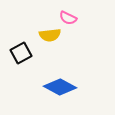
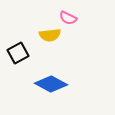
black square: moved 3 px left
blue diamond: moved 9 px left, 3 px up
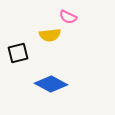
pink semicircle: moved 1 px up
black square: rotated 15 degrees clockwise
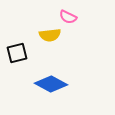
black square: moved 1 px left
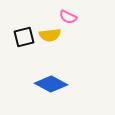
black square: moved 7 px right, 16 px up
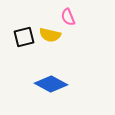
pink semicircle: rotated 42 degrees clockwise
yellow semicircle: rotated 20 degrees clockwise
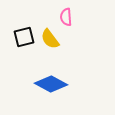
pink semicircle: moved 2 px left; rotated 18 degrees clockwise
yellow semicircle: moved 4 px down; rotated 40 degrees clockwise
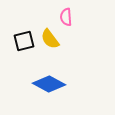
black square: moved 4 px down
blue diamond: moved 2 px left
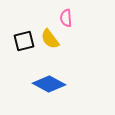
pink semicircle: moved 1 px down
